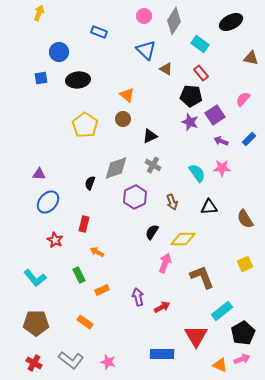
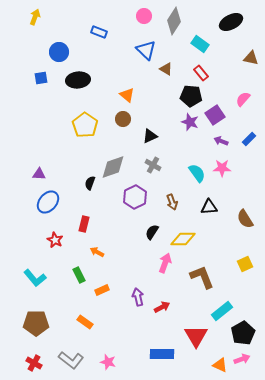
yellow arrow at (39, 13): moved 4 px left, 4 px down
gray diamond at (116, 168): moved 3 px left, 1 px up
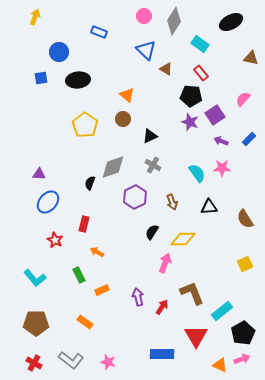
brown L-shape at (202, 277): moved 10 px left, 16 px down
red arrow at (162, 307): rotated 28 degrees counterclockwise
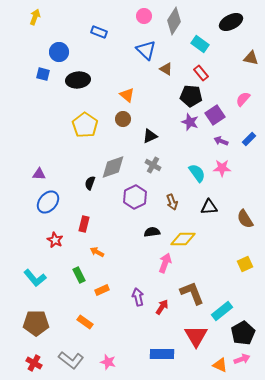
blue square at (41, 78): moved 2 px right, 4 px up; rotated 24 degrees clockwise
black semicircle at (152, 232): rotated 49 degrees clockwise
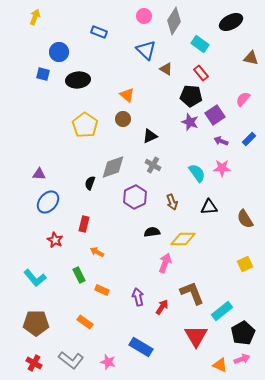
orange rectangle at (102, 290): rotated 48 degrees clockwise
blue rectangle at (162, 354): moved 21 px left, 7 px up; rotated 30 degrees clockwise
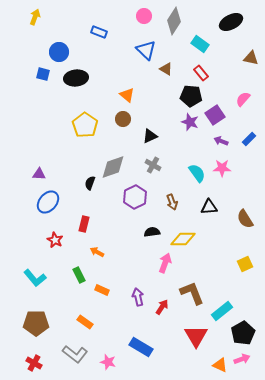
black ellipse at (78, 80): moved 2 px left, 2 px up
gray L-shape at (71, 360): moved 4 px right, 6 px up
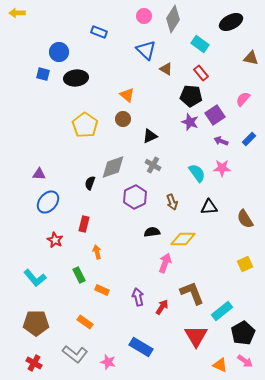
yellow arrow at (35, 17): moved 18 px left, 4 px up; rotated 112 degrees counterclockwise
gray diamond at (174, 21): moved 1 px left, 2 px up
orange arrow at (97, 252): rotated 48 degrees clockwise
pink arrow at (242, 359): moved 3 px right, 2 px down; rotated 56 degrees clockwise
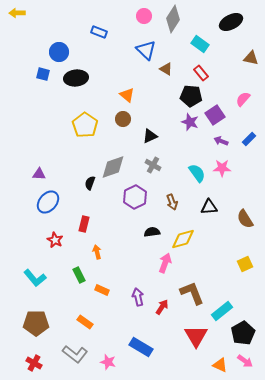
yellow diamond at (183, 239): rotated 15 degrees counterclockwise
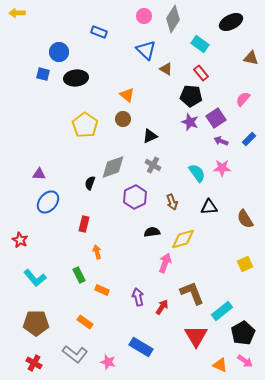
purple square at (215, 115): moved 1 px right, 3 px down
red star at (55, 240): moved 35 px left
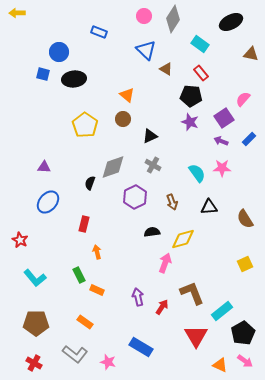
brown triangle at (251, 58): moved 4 px up
black ellipse at (76, 78): moved 2 px left, 1 px down
purple square at (216, 118): moved 8 px right
purple triangle at (39, 174): moved 5 px right, 7 px up
orange rectangle at (102, 290): moved 5 px left
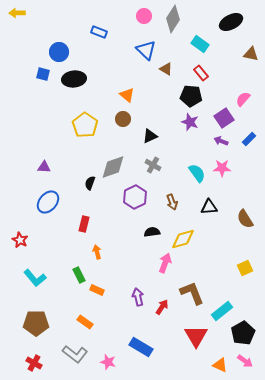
yellow square at (245, 264): moved 4 px down
